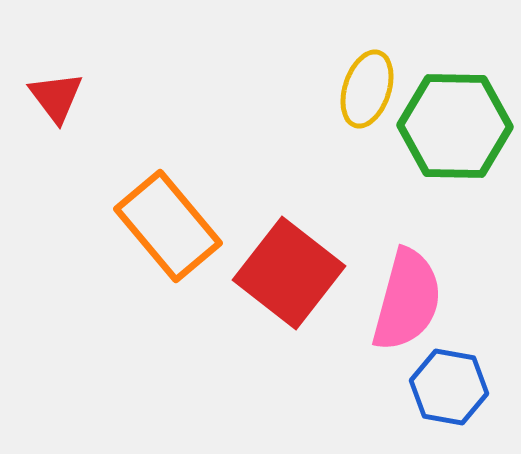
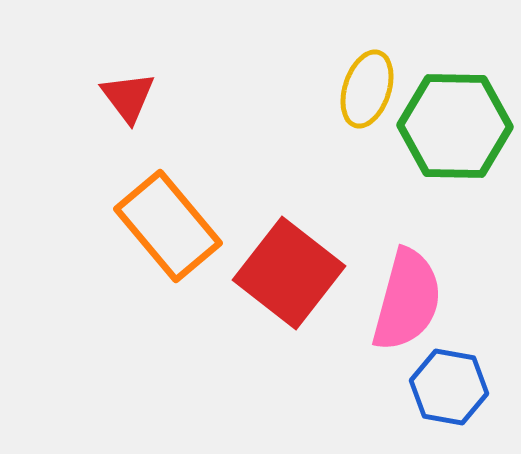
red triangle: moved 72 px right
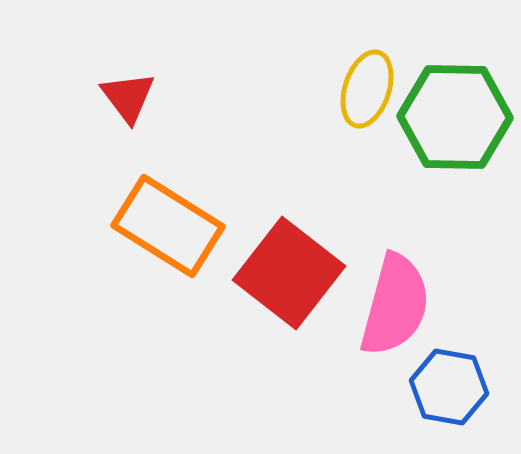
green hexagon: moved 9 px up
orange rectangle: rotated 18 degrees counterclockwise
pink semicircle: moved 12 px left, 5 px down
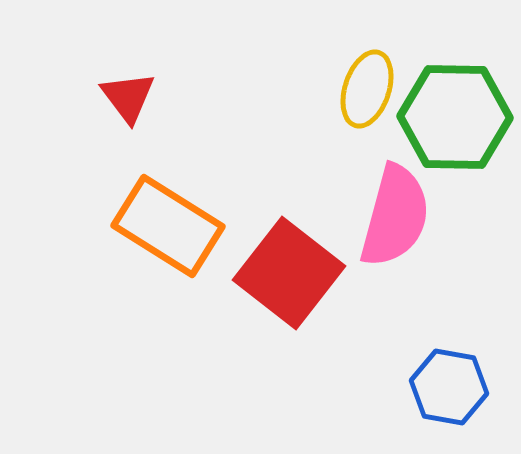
pink semicircle: moved 89 px up
